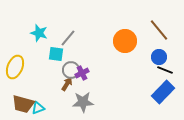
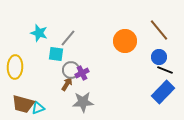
yellow ellipse: rotated 20 degrees counterclockwise
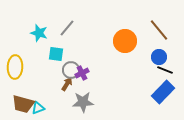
gray line: moved 1 px left, 10 px up
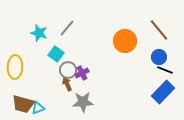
cyan square: rotated 28 degrees clockwise
gray circle: moved 3 px left
brown arrow: rotated 56 degrees counterclockwise
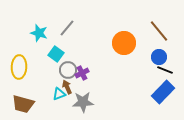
brown line: moved 1 px down
orange circle: moved 1 px left, 2 px down
yellow ellipse: moved 4 px right
brown arrow: moved 3 px down
cyan triangle: moved 21 px right, 14 px up
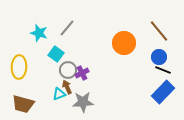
black line: moved 2 px left
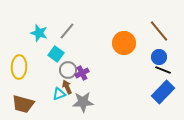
gray line: moved 3 px down
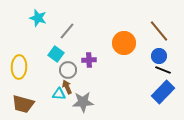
cyan star: moved 1 px left, 15 px up
blue circle: moved 1 px up
purple cross: moved 7 px right, 13 px up; rotated 24 degrees clockwise
cyan triangle: rotated 24 degrees clockwise
